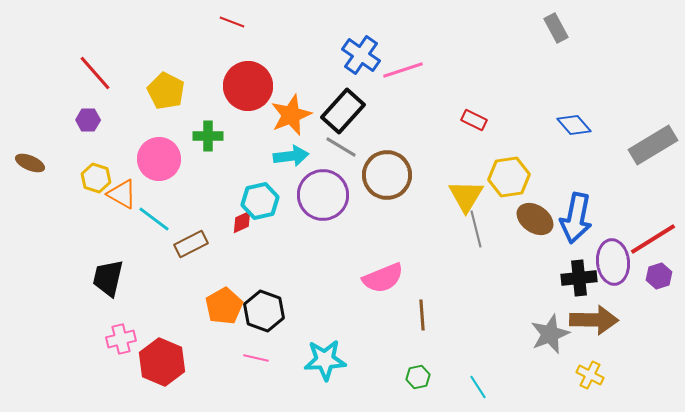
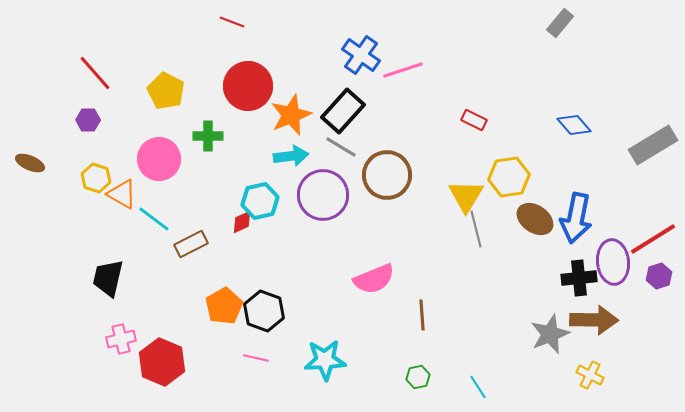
gray rectangle at (556, 28): moved 4 px right, 5 px up; rotated 68 degrees clockwise
pink semicircle at (383, 278): moved 9 px left, 1 px down
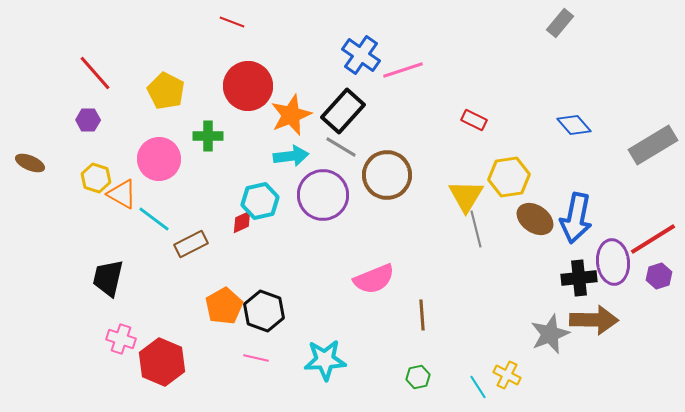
pink cross at (121, 339): rotated 32 degrees clockwise
yellow cross at (590, 375): moved 83 px left
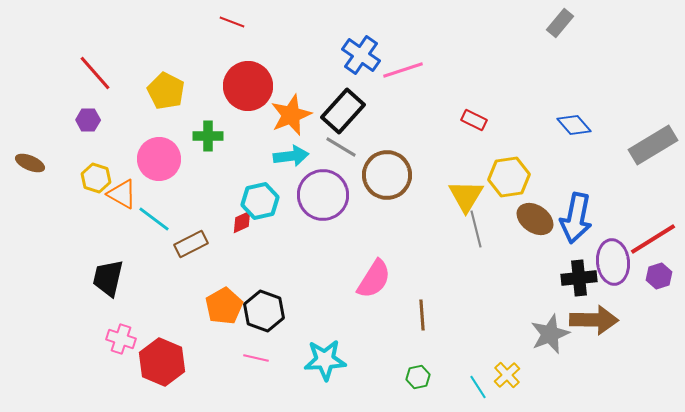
pink semicircle at (374, 279): rotated 36 degrees counterclockwise
yellow cross at (507, 375): rotated 20 degrees clockwise
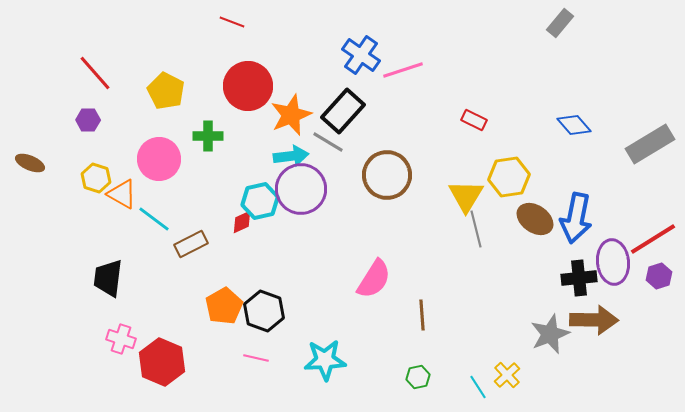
gray rectangle at (653, 145): moved 3 px left, 1 px up
gray line at (341, 147): moved 13 px left, 5 px up
purple circle at (323, 195): moved 22 px left, 6 px up
black trapezoid at (108, 278): rotated 6 degrees counterclockwise
